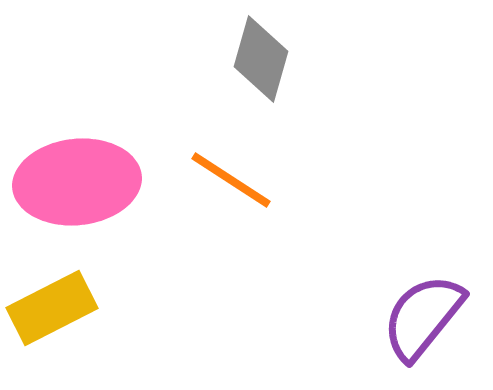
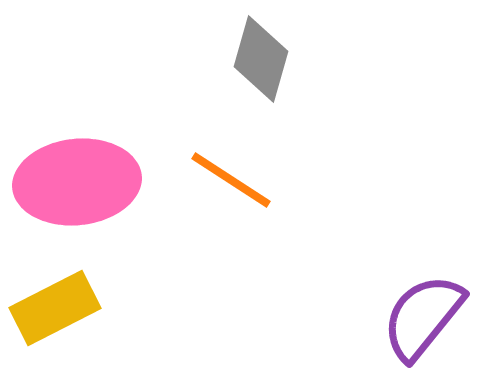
yellow rectangle: moved 3 px right
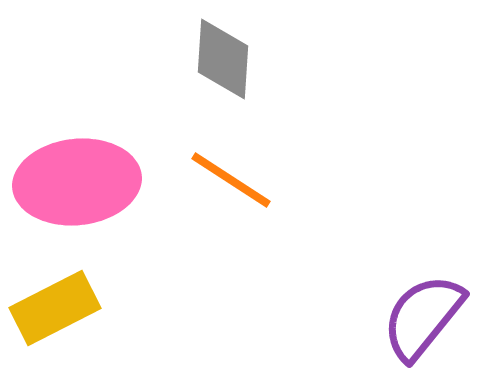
gray diamond: moved 38 px left; rotated 12 degrees counterclockwise
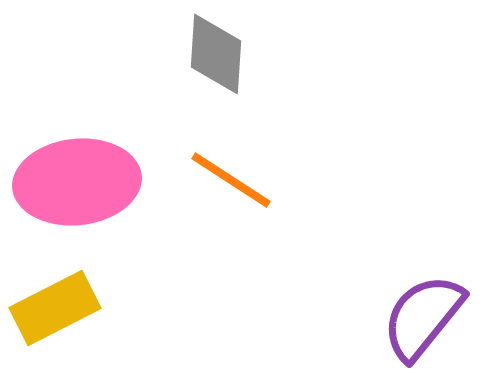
gray diamond: moved 7 px left, 5 px up
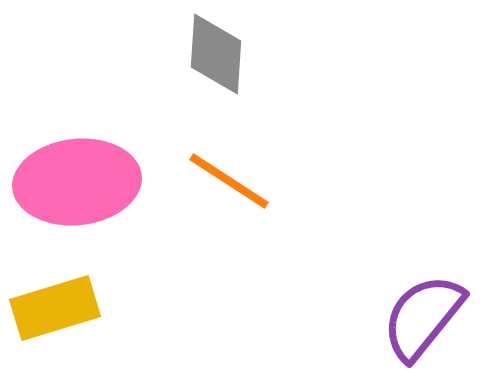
orange line: moved 2 px left, 1 px down
yellow rectangle: rotated 10 degrees clockwise
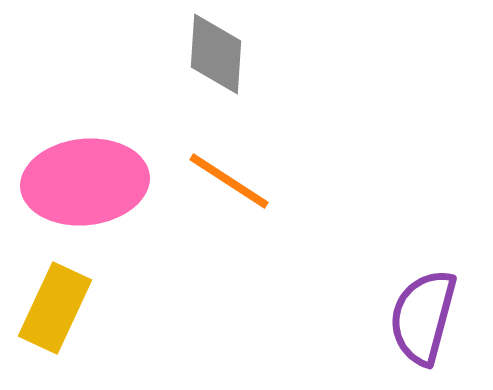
pink ellipse: moved 8 px right
yellow rectangle: rotated 48 degrees counterclockwise
purple semicircle: rotated 24 degrees counterclockwise
